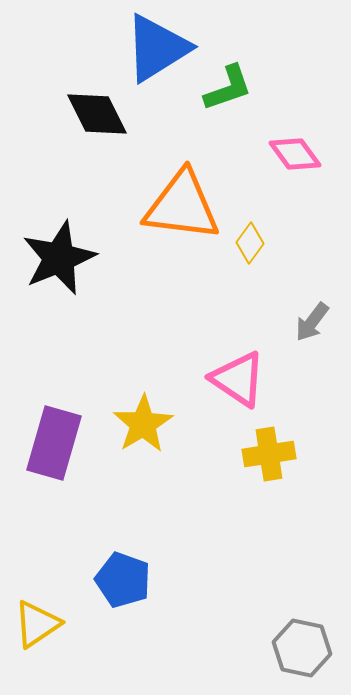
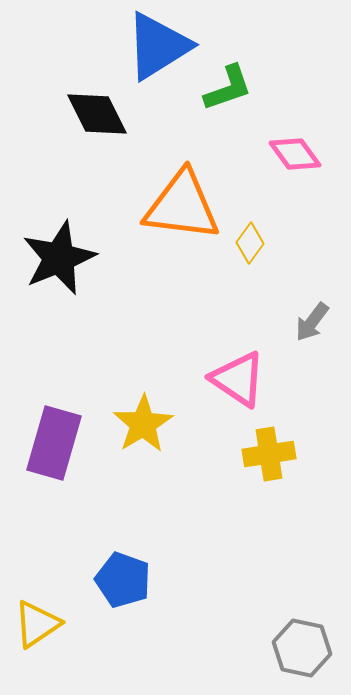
blue triangle: moved 1 px right, 2 px up
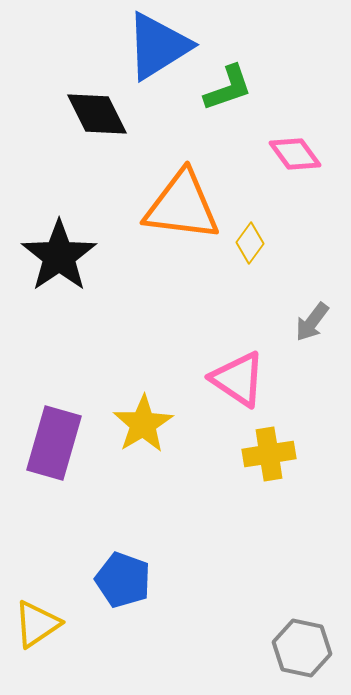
black star: moved 2 px up; rotated 12 degrees counterclockwise
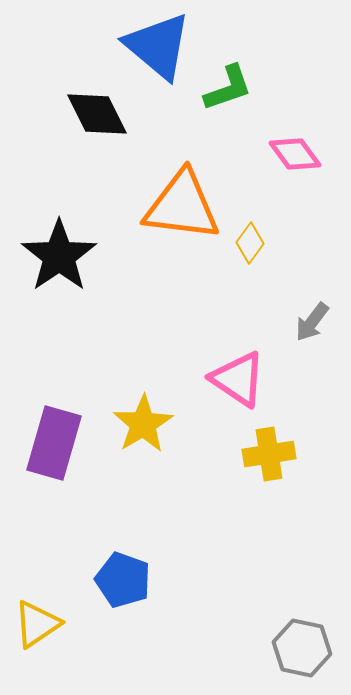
blue triangle: rotated 48 degrees counterclockwise
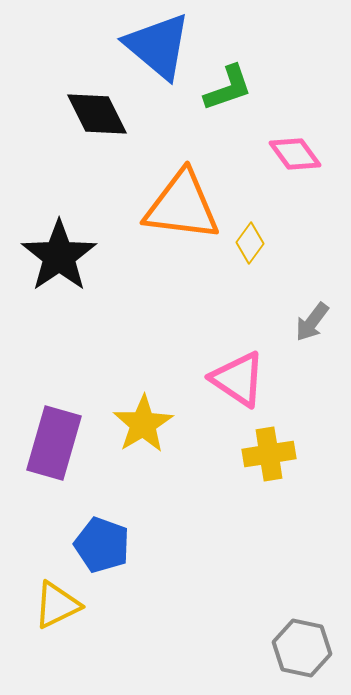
blue pentagon: moved 21 px left, 35 px up
yellow triangle: moved 20 px right, 19 px up; rotated 8 degrees clockwise
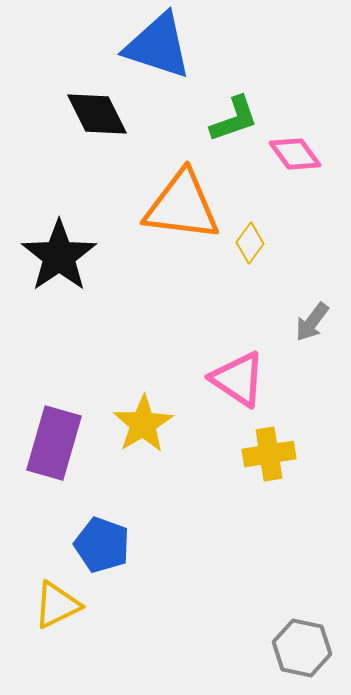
blue triangle: rotated 22 degrees counterclockwise
green L-shape: moved 6 px right, 31 px down
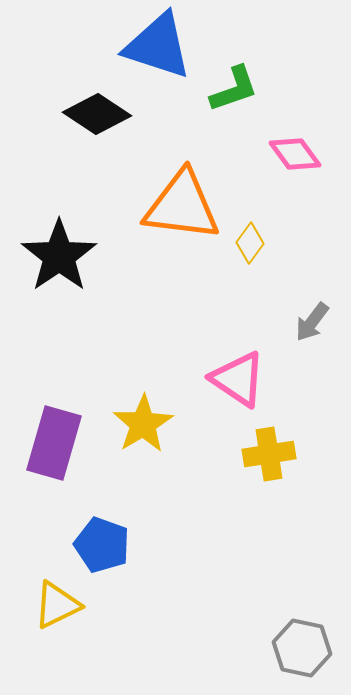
black diamond: rotated 30 degrees counterclockwise
green L-shape: moved 30 px up
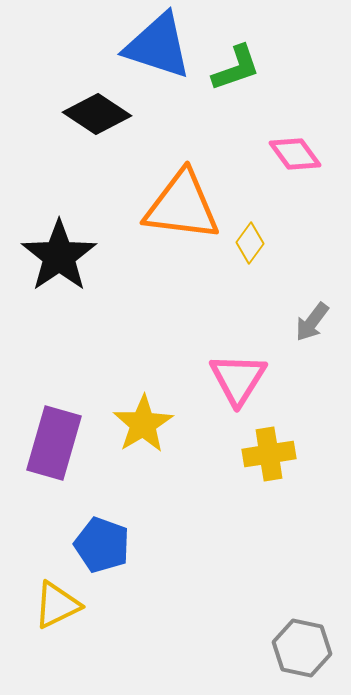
green L-shape: moved 2 px right, 21 px up
pink triangle: rotated 28 degrees clockwise
